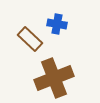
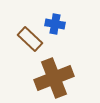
blue cross: moved 2 px left
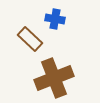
blue cross: moved 5 px up
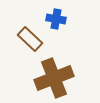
blue cross: moved 1 px right
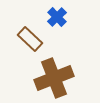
blue cross: moved 1 px right, 2 px up; rotated 36 degrees clockwise
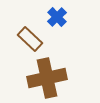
brown cross: moved 7 px left; rotated 9 degrees clockwise
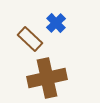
blue cross: moved 1 px left, 6 px down
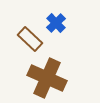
brown cross: rotated 36 degrees clockwise
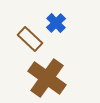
brown cross: rotated 12 degrees clockwise
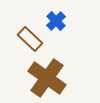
blue cross: moved 2 px up
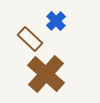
brown cross: moved 1 px left, 4 px up; rotated 6 degrees clockwise
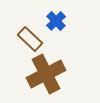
brown cross: rotated 21 degrees clockwise
